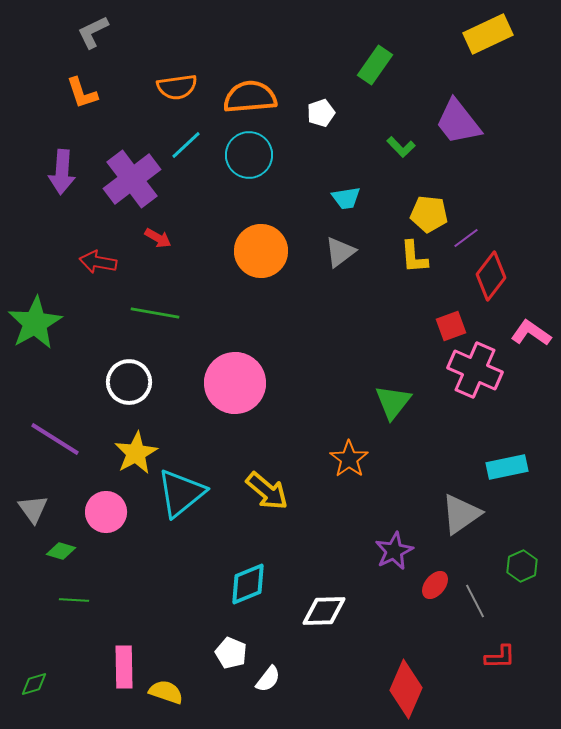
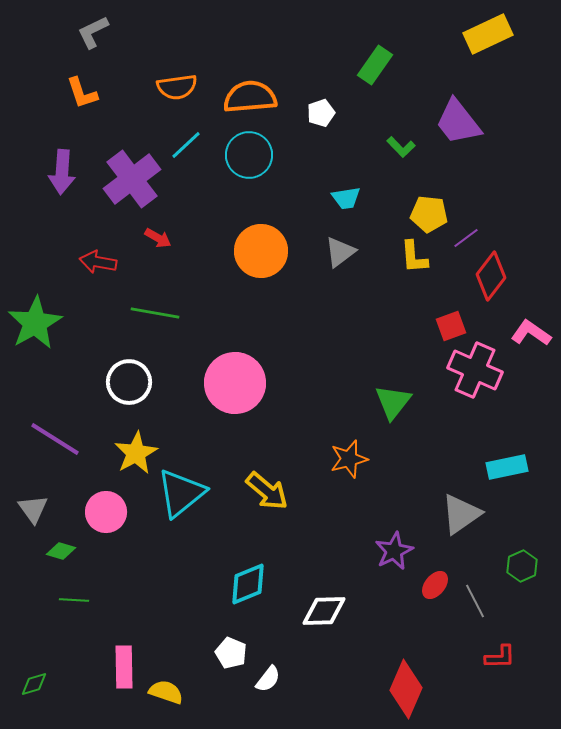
orange star at (349, 459): rotated 21 degrees clockwise
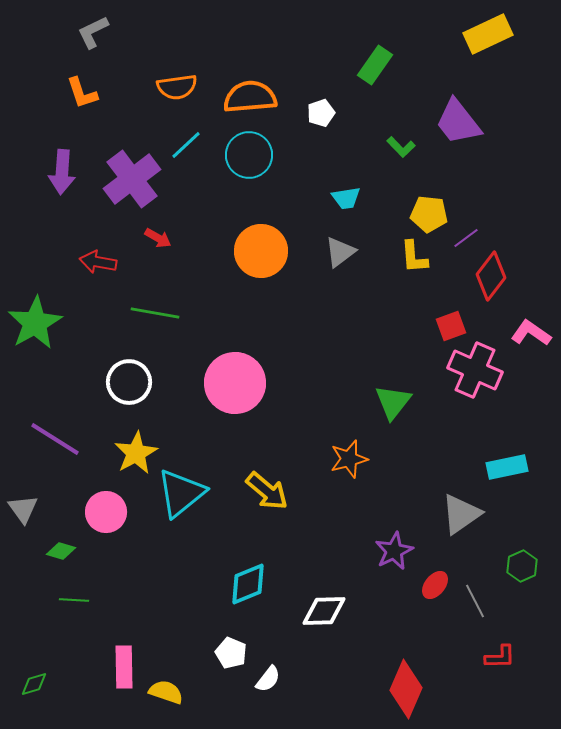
gray triangle at (33, 509): moved 10 px left
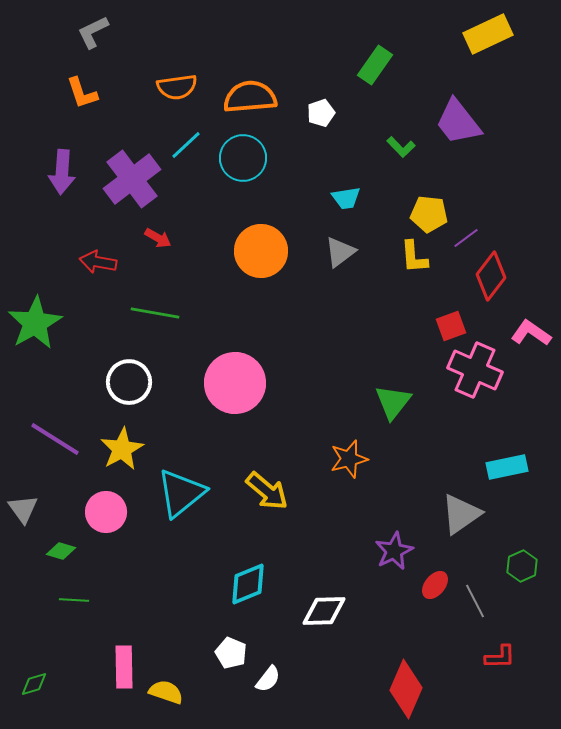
cyan circle at (249, 155): moved 6 px left, 3 px down
yellow star at (136, 453): moved 14 px left, 4 px up
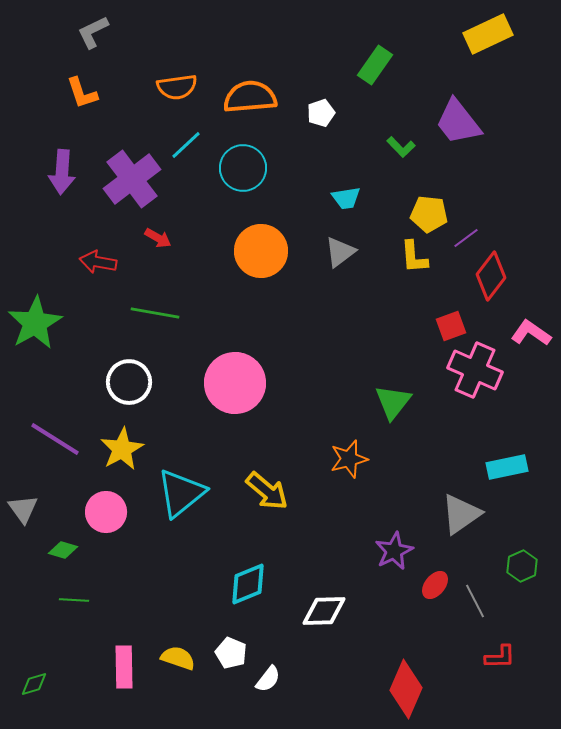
cyan circle at (243, 158): moved 10 px down
green diamond at (61, 551): moved 2 px right, 1 px up
yellow semicircle at (166, 692): moved 12 px right, 34 px up
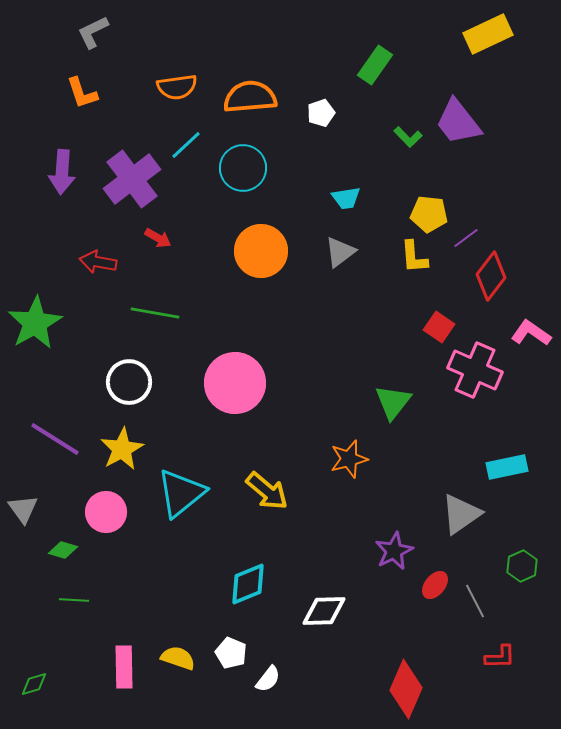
green L-shape at (401, 147): moved 7 px right, 10 px up
red square at (451, 326): moved 12 px left, 1 px down; rotated 36 degrees counterclockwise
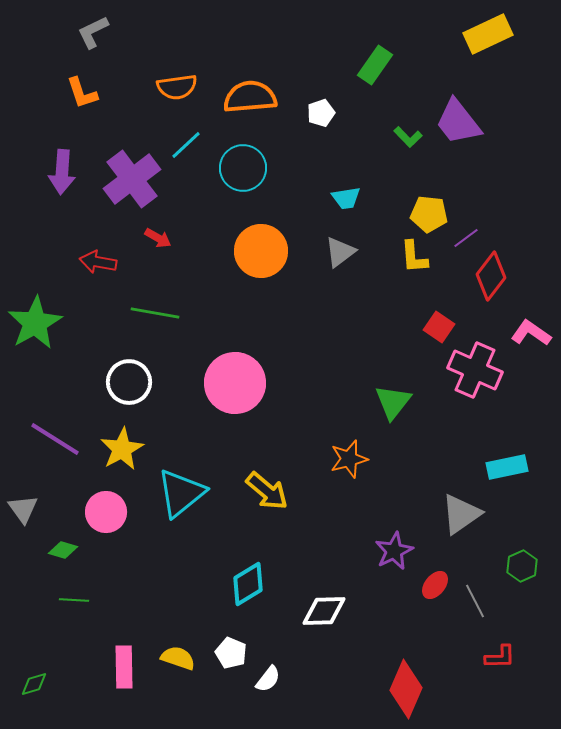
cyan diamond at (248, 584): rotated 9 degrees counterclockwise
